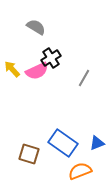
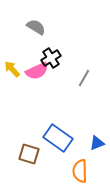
blue rectangle: moved 5 px left, 5 px up
orange semicircle: rotated 70 degrees counterclockwise
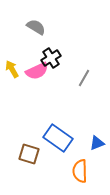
yellow arrow: rotated 12 degrees clockwise
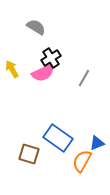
pink semicircle: moved 6 px right, 2 px down
orange semicircle: moved 2 px right, 10 px up; rotated 30 degrees clockwise
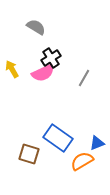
orange semicircle: rotated 30 degrees clockwise
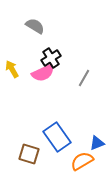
gray semicircle: moved 1 px left, 1 px up
blue rectangle: moved 1 px left, 1 px up; rotated 20 degrees clockwise
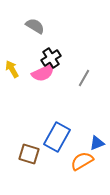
blue rectangle: rotated 64 degrees clockwise
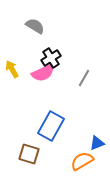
blue rectangle: moved 6 px left, 11 px up
